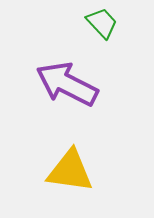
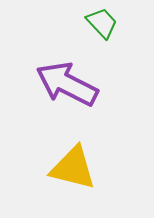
yellow triangle: moved 3 px right, 3 px up; rotated 6 degrees clockwise
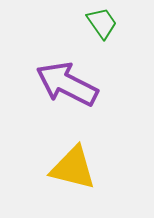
green trapezoid: rotated 8 degrees clockwise
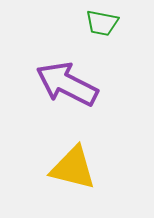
green trapezoid: rotated 136 degrees clockwise
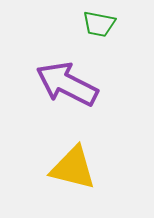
green trapezoid: moved 3 px left, 1 px down
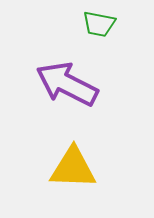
yellow triangle: rotated 12 degrees counterclockwise
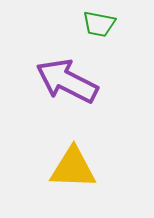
purple arrow: moved 3 px up
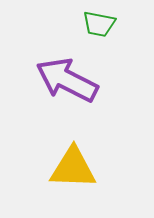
purple arrow: moved 1 px up
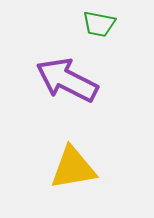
yellow triangle: rotated 12 degrees counterclockwise
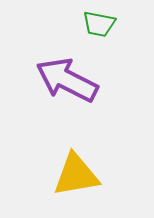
yellow triangle: moved 3 px right, 7 px down
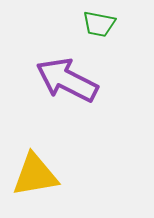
yellow triangle: moved 41 px left
